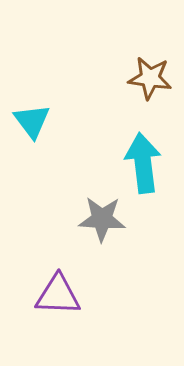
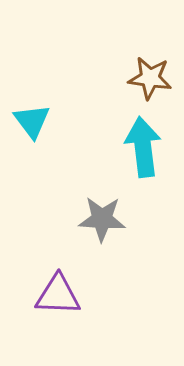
cyan arrow: moved 16 px up
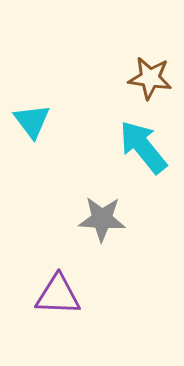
cyan arrow: rotated 32 degrees counterclockwise
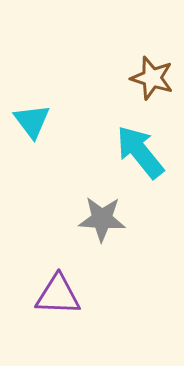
brown star: moved 2 px right; rotated 9 degrees clockwise
cyan arrow: moved 3 px left, 5 px down
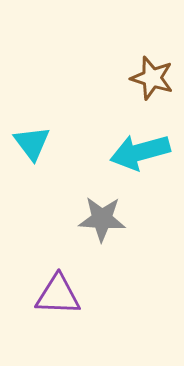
cyan triangle: moved 22 px down
cyan arrow: rotated 66 degrees counterclockwise
